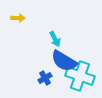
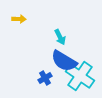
yellow arrow: moved 1 px right, 1 px down
cyan arrow: moved 5 px right, 2 px up
cyan cross: rotated 16 degrees clockwise
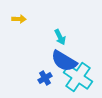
cyan cross: moved 2 px left, 1 px down
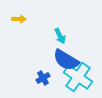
cyan arrow: moved 1 px up
blue semicircle: moved 2 px right, 1 px up
blue cross: moved 2 px left
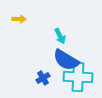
cyan cross: rotated 32 degrees counterclockwise
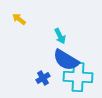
yellow arrow: rotated 144 degrees counterclockwise
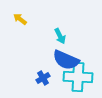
yellow arrow: moved 1 px right
blue semicircle: rotated 8 degrees counterclockwise
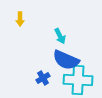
yellow arrow: rotated 128 degrees counterclockwise
cyan cross: moved 3 px down
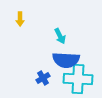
blue semicircle: rotated 20 degrees counterclockwise
cyan cross: moved 1 px up
